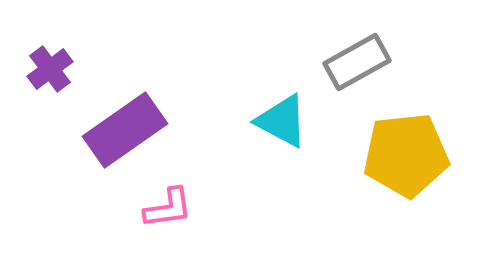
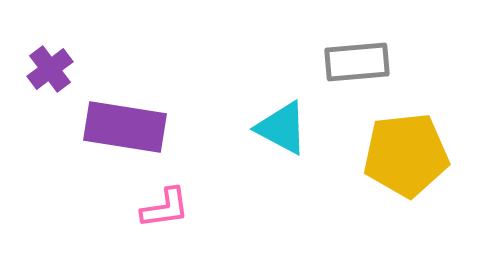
gray rectangle: rotated 24 degrees clockwise
cyan triangle: moved 7 px down
purple rectangle: moved 3 px up; rotated 44 degrees clockwise
pink L-shape: moved 3 px left
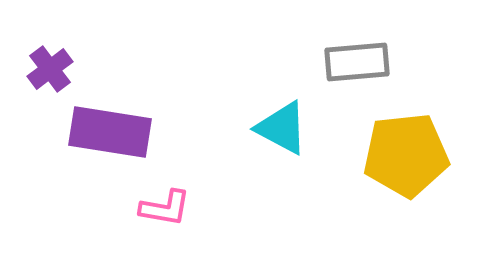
purple rectangle: moved 15 px left, 5 px down
pink L-shape: rotated 18 degrees clockwise
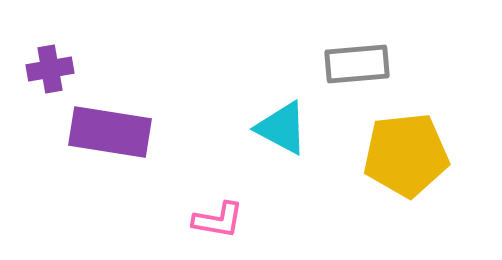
gray rectangle: moved 2 px down
purple cross: rotated 27 degrees clockwise
pink L-shape: moved 53 px right, 12 px down
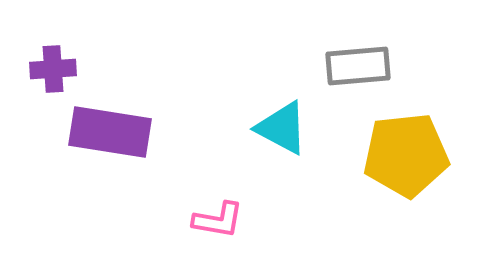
gray rectangle: moved 1 px right, 2 px down
purple cross: moved 3 px right; rotated 6 degrees clockwise
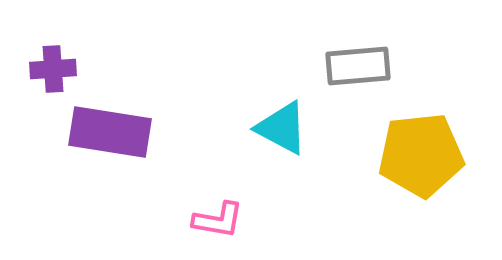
yellow pentagon: moved 15 px right
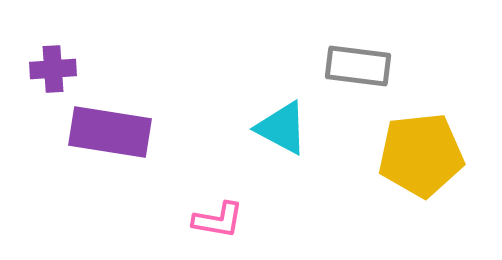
gray rectangle: rotated 12 degrees clockwise
